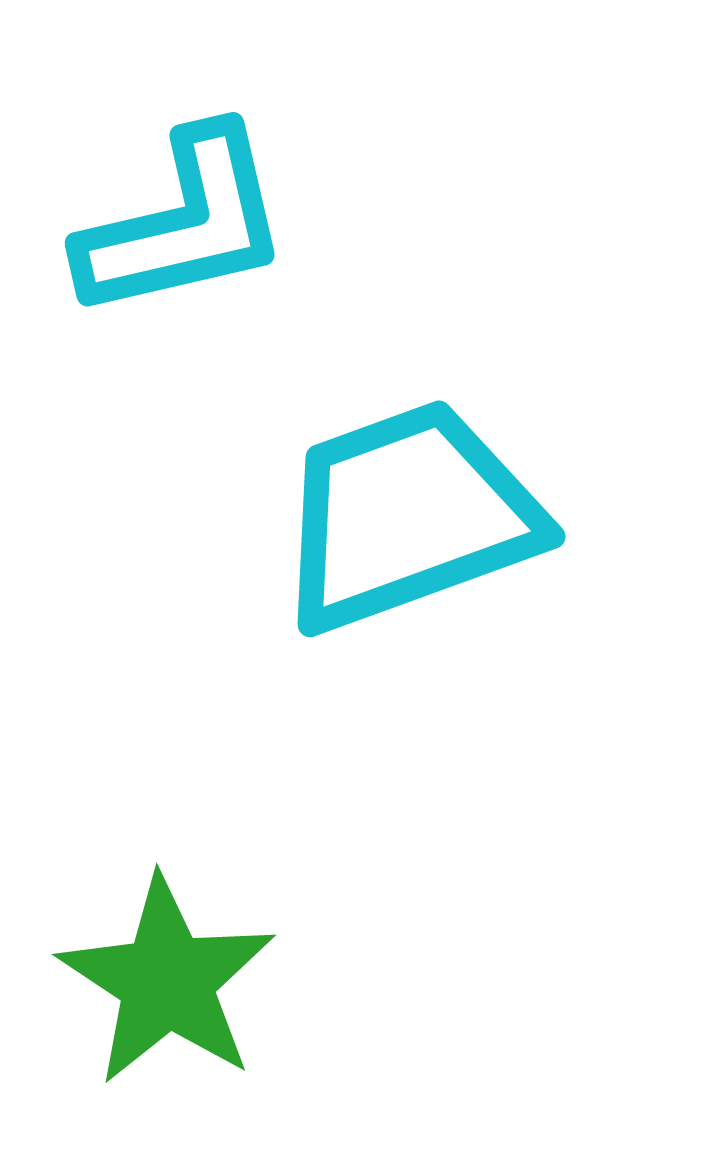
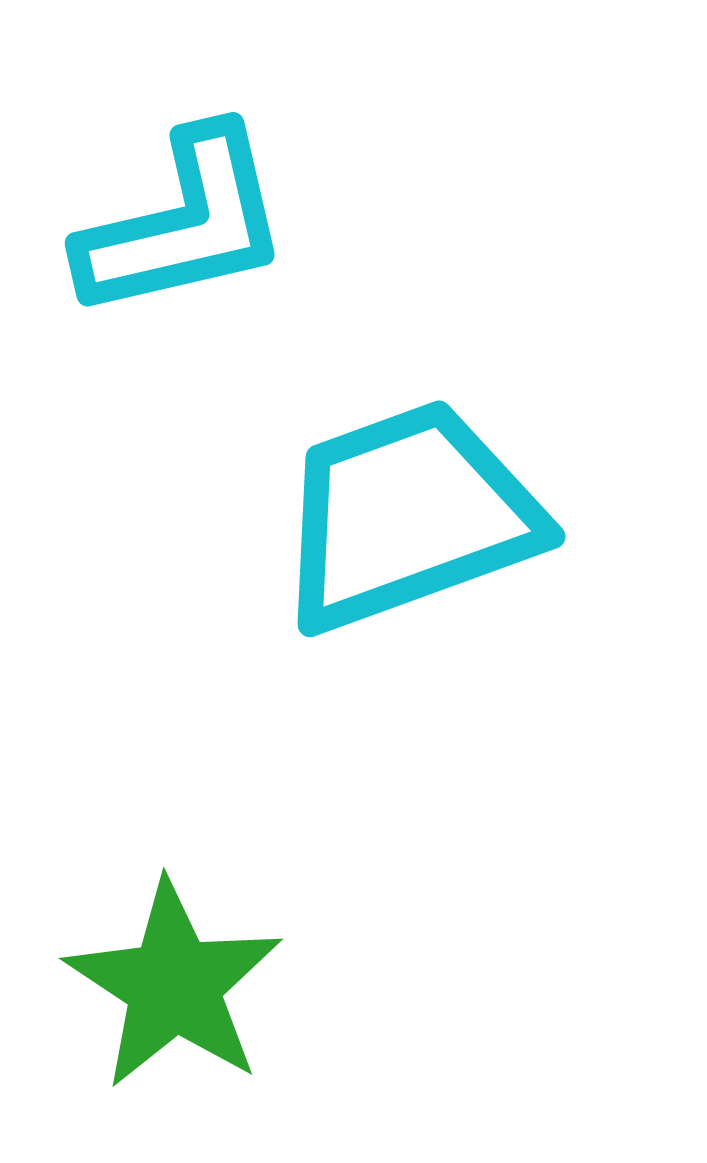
green star: moved 7 px right, 4 px down
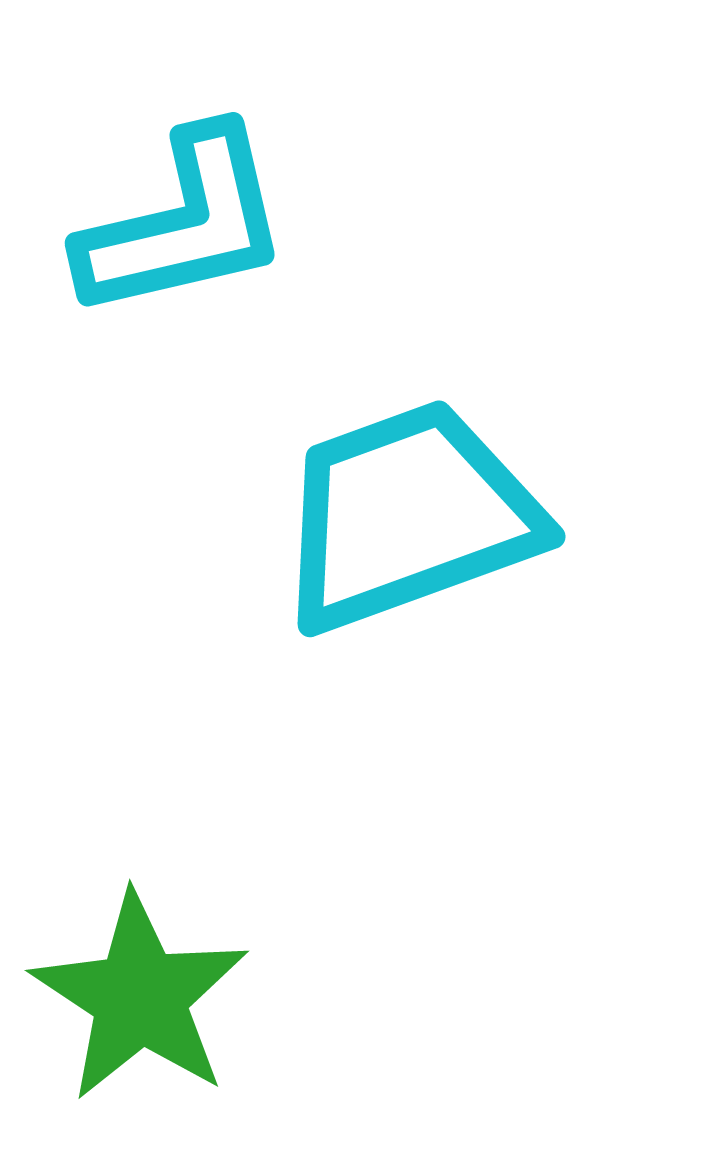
green star: moved 34 px left, 12 px down
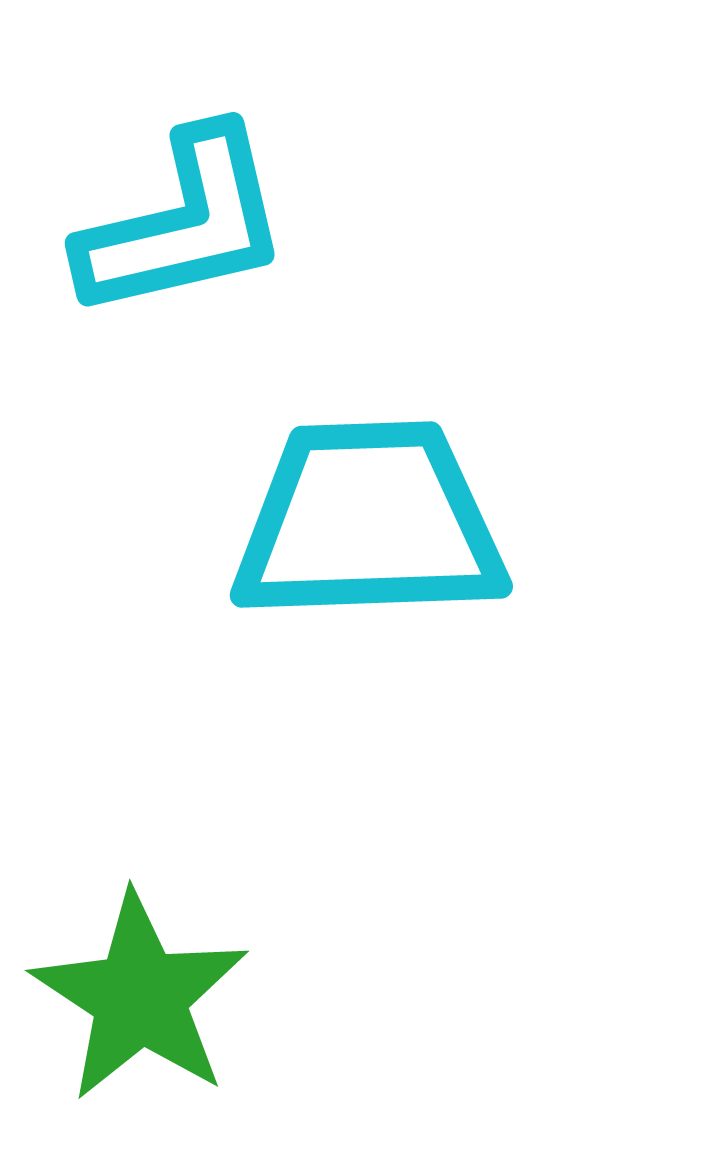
cyan trapezoid: moved 39 px left, 6 px down; rotated 18 degrees clockwise
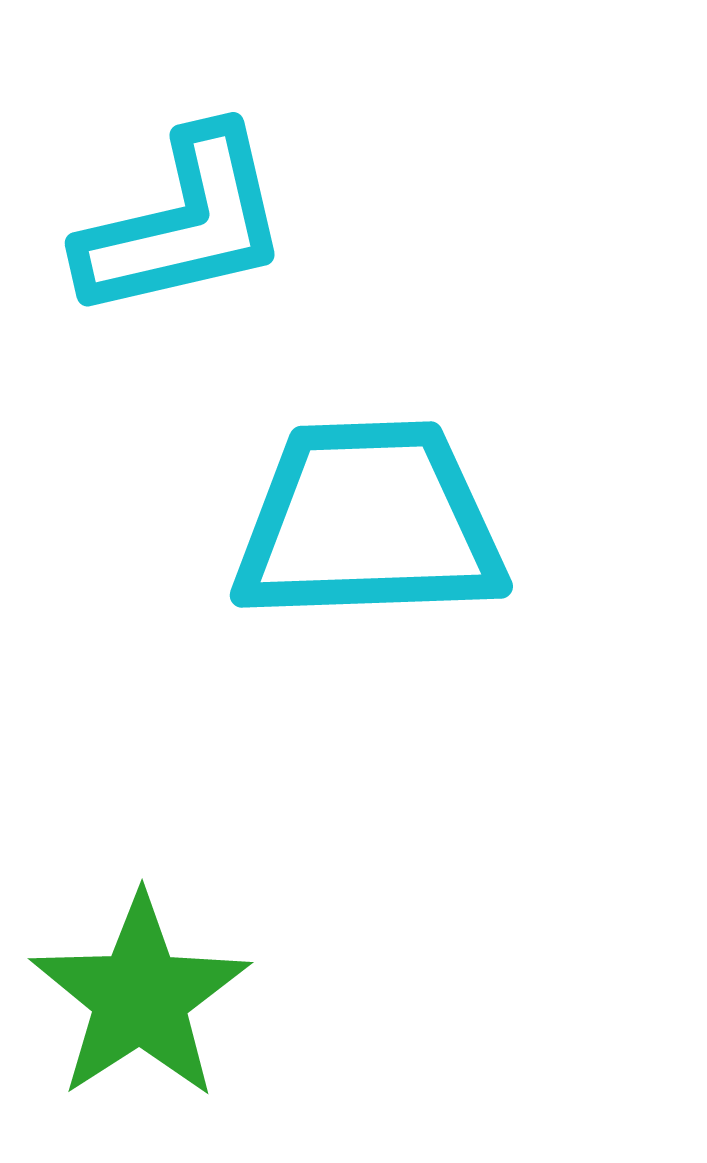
green star: rotated 6 degrees clockwise
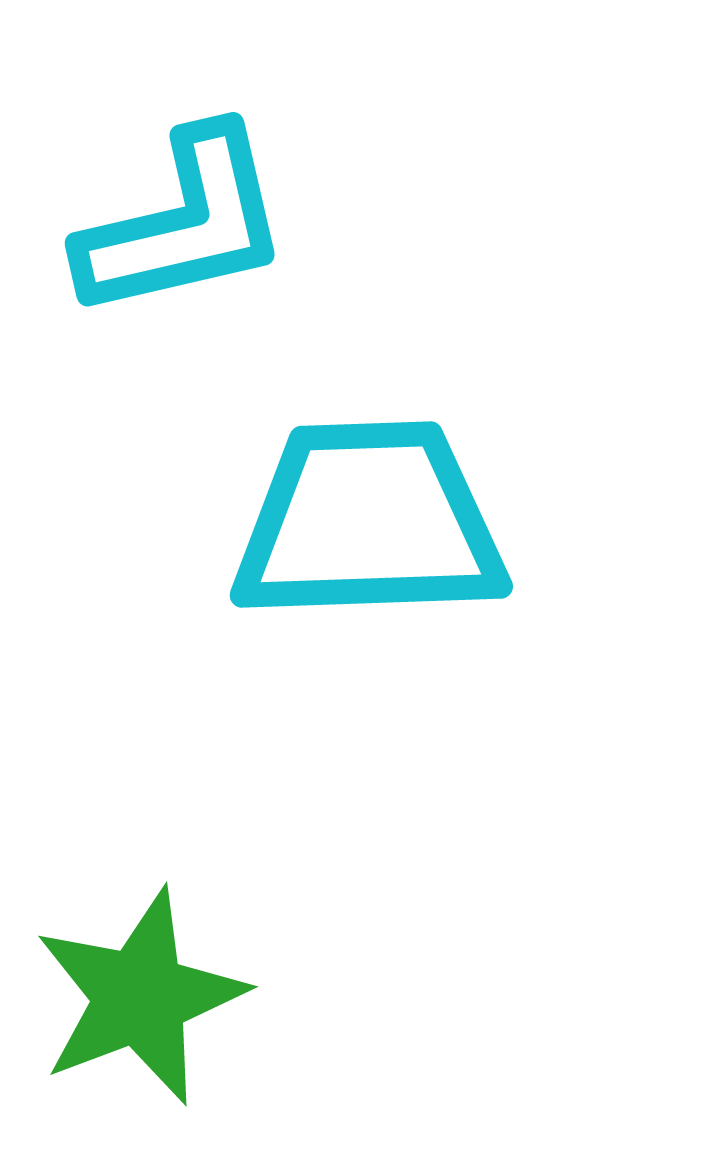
green star: rotated 12 degrees clockwise
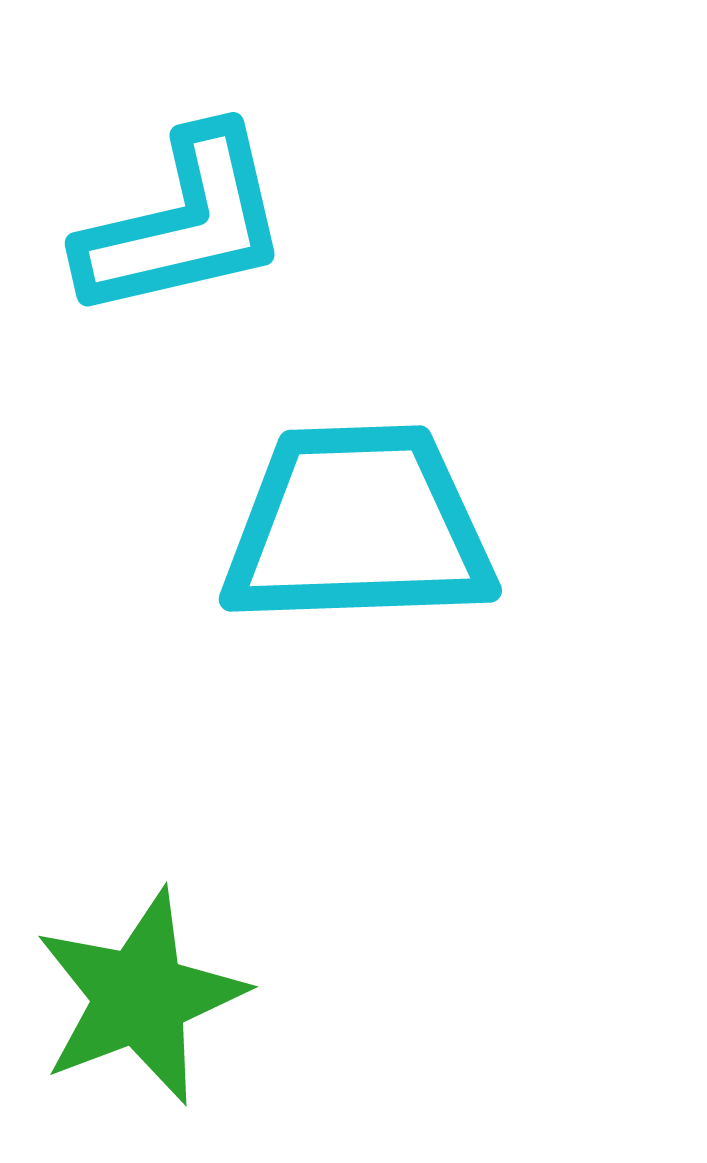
cyan trapezoid: moved 11 px left, 4 px down
